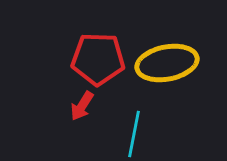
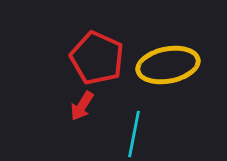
red pentagon: moved 1 px left, 1 px up; rotated 22 degrees clockwise
yellow ellipse: moved 1 px right, 2 px down
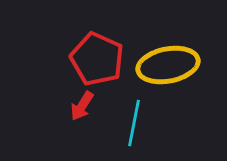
red pentagon: moved 1 px down
cyan line: moved 11 px up
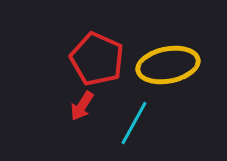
cyan line: rotated 18 degrees clockwise
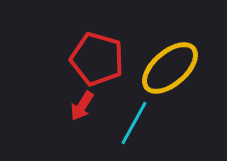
red pentagon: rotated 8 degrees counterclockwise
yellow ellipse: moved 2 px right, 3 px down; rotated 30 degrees counterclockwise
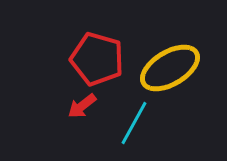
yellow ellipse: rotated 10 degrees clockwise
red arrow: rotated 20 degrees clockwise
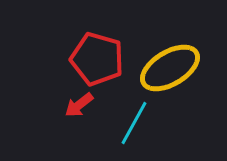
red arrow: moved 3 px left, 1 px up
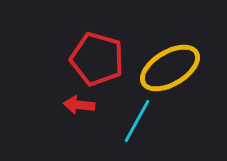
red arrow: rotated 44 degrees clockwise
cyan line: moved 3 px right, 2 px up
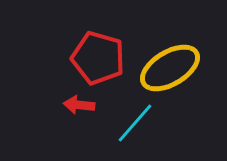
red pentagon: moved 1 px right, 1 px up
cyan line: moved 2 px left, 2 px down; rotated 12 degrees clockwise
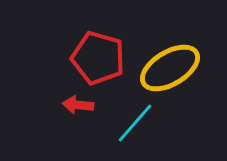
red arrow: moved 1 px left
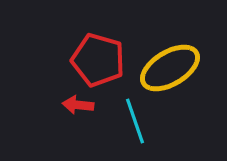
red pentagon: moved 2 px down
cyan line: moved 2 px up; rotated 60 degrees counterclockwise
